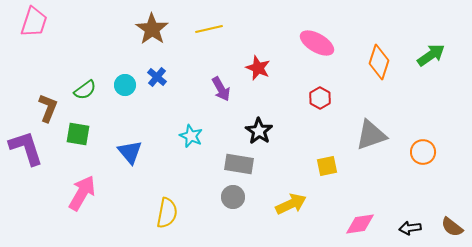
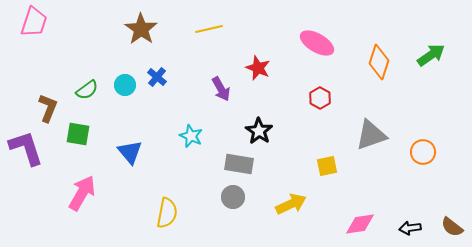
brown star: moved 11 px left
green semicircle: moved 2 px right
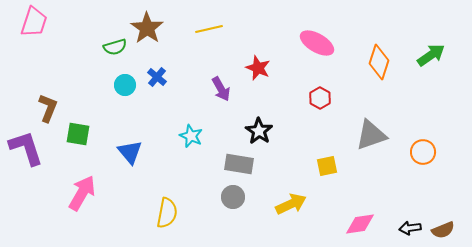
brown star: moved 6 px right, 1 px up
green semicircle: moved 28 px right, 43 px up; rotated 20 degrees clockwise
brown semicircle: moved 9 px left, 3 px down; rotated 60 degrees counterclockwise
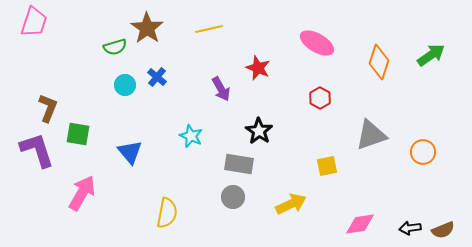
purple L-shape: moved 11 px right, 2 px down
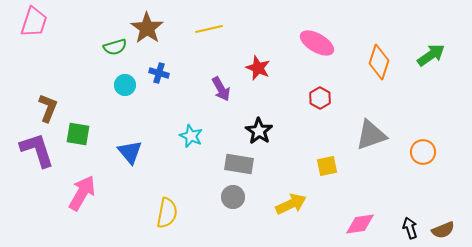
blue cross: moved 2 px right, 4 px up; rotated 24 degrees counterclockwise
black arrow: rotated 80 degrees clockwise
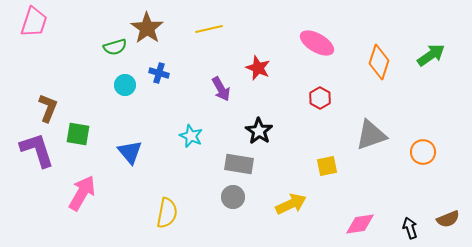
brown semicircle: moved 5 px right, 11 px up
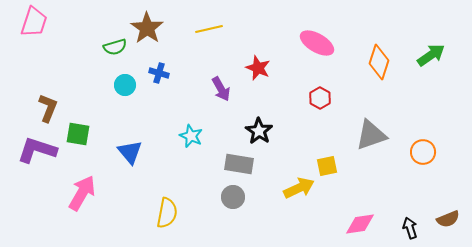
purple L-shape: rotated 54 degrees counterclockwise
yellow arrow: moved 8 px right, 16 px up
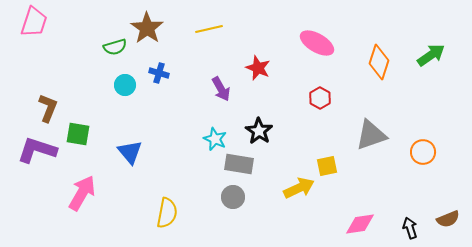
cyan star: moved 24 px right, 3 px down
